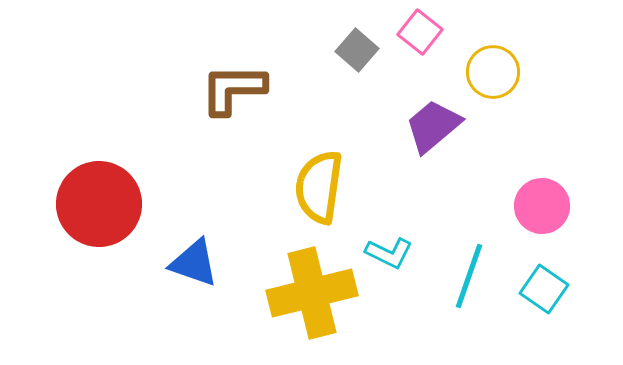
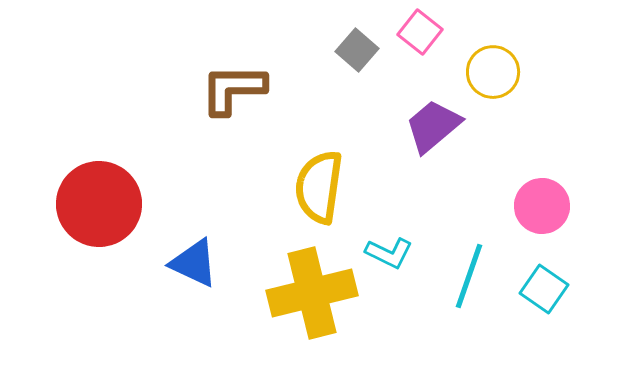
blue triangle: rotated 6 degrees clockwise
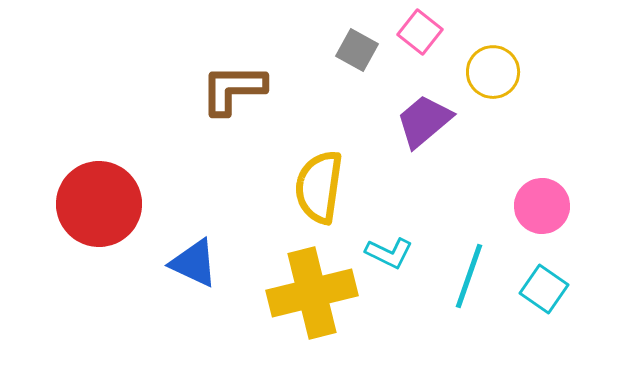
gray square: rotated 12 degrees counterclockwise
purple trapezoid: moved 9 px left, 5 px up
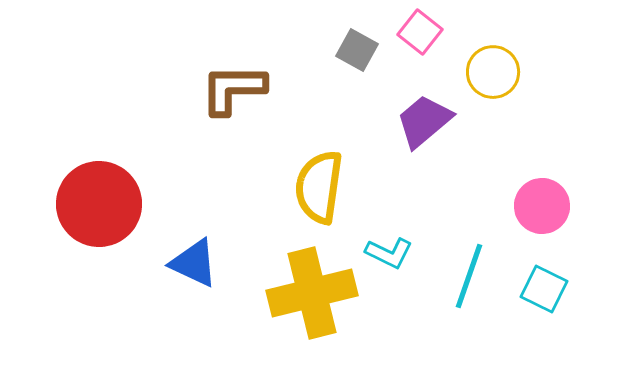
cyan square: rotated 9 degrees counterclockwise
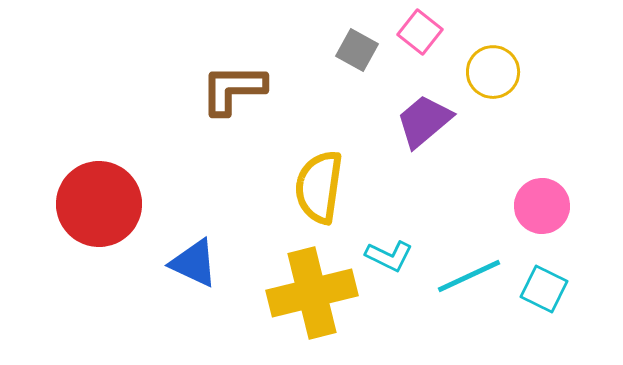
cyan L-shape: moved 3 px down
cyan line: rotated 46 degrees clockwise
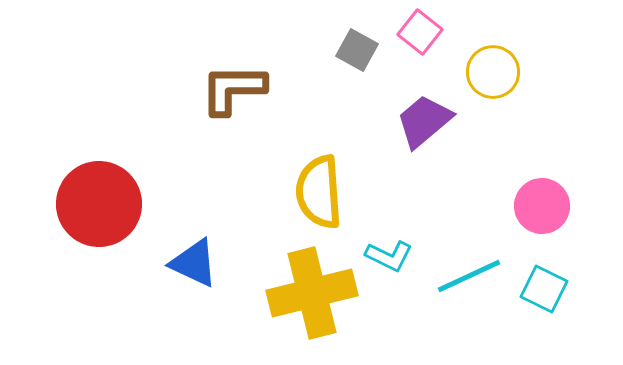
yellow semicircle: moved 5 px down; rotated 12 degrees counterclockwise
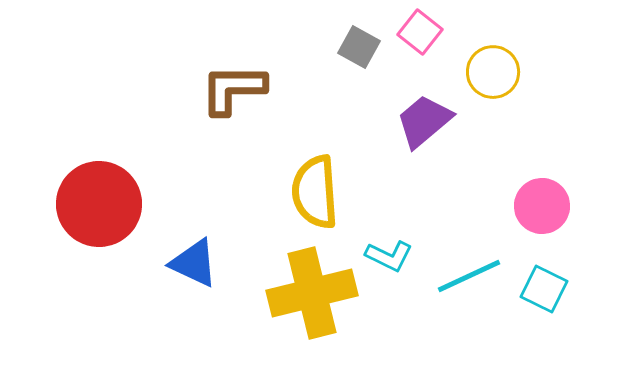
gray square: moved 2 px right, 3 px up
yellow semicircle: moved 4 px left
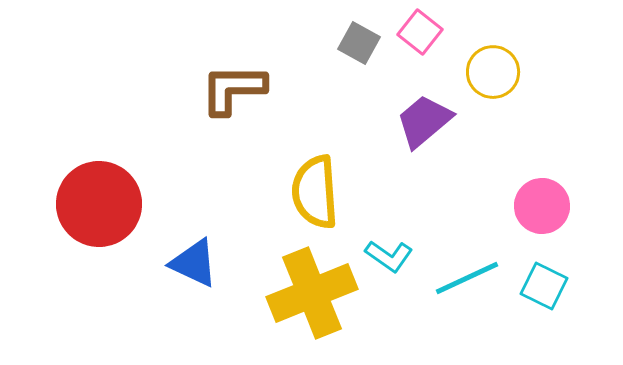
gray square: moved 4 px up
cyan L-shape: rotated 9 degrees clockwise
cyan line: moved 2 px left, 2 px down
cyan square: moved 3 px up
yellow cross: rotated 8 degrees counterclockwise
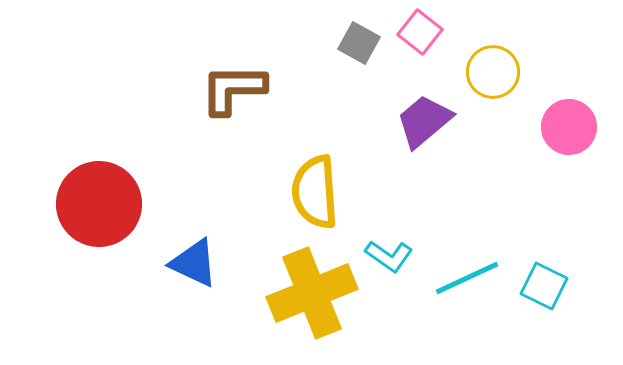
pink circle: moved 27 px right, 79 px up
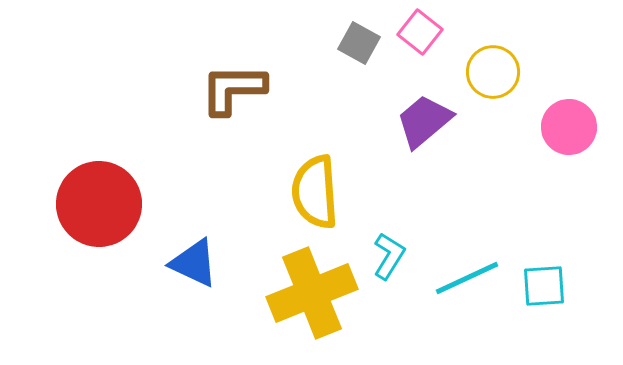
cyan L-shape: rotated 93 degrees counterclockwise
cyan square: rotated 30 degrees counterclockwise
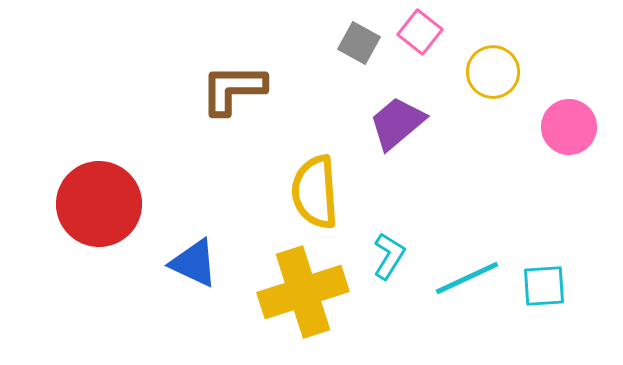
purple trapezoid: moved 27 px left, 2 px down
yellow cross: moved 9 px left, 1 px up; rotated 4 degrees clockwise
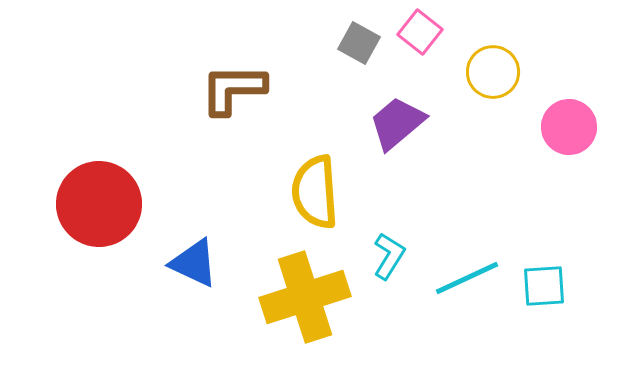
yellow cross: moved 2 px right, 5 px down
